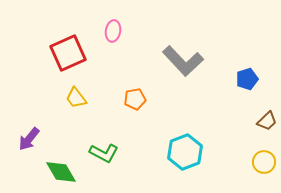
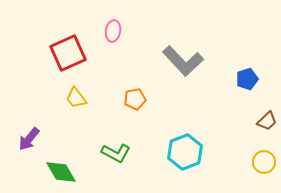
green L-shape: moved 12 px right
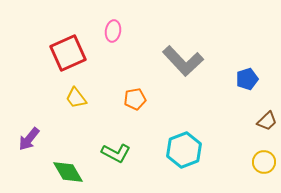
cyan hexagon: moved 1 px left, 2 px up
green diamond: moved 7 px right
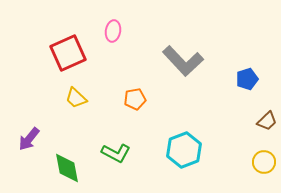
yellow trapezoid: rotated 10 degrees counterclockwise
green diamond: moved 1 px left, 4 px up; rotated 20 degrees clockwise
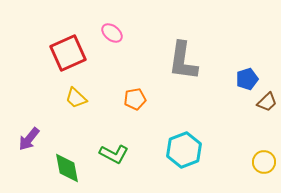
pink ellipse: moved 1 px left, 2 px down; rotated 60 degrees counterclockwise
gray L-shape: rotated 51 degrees clockwise
brown trapezoid: moved 19 px up
green L-shape: moved 2 px left, 1 px down
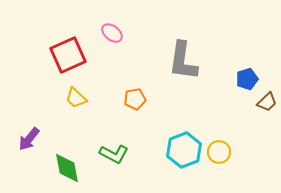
red square: moved 2 px down
yellow circle: moved 45 px left, 10 px up
